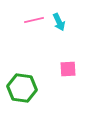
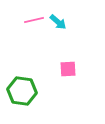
cyan arrow: moved 1 px left; rotated 24 degrees counterclockwise
green hexagon: moved 3 px down
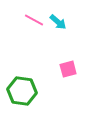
pink line: rotated 42 degrees clockwise
pink square: rotated 12 degrees counterclockwise
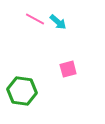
pink line: moved 1 px right, 1 px up
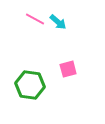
green hexagon: moved 8 px right, 6 px up
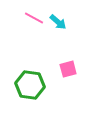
pink line: moved 1 px left, 1 px up
